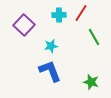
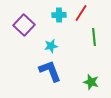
green line: rotated 24 degrees clockwise
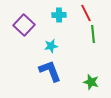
red line: moved 5 px right; rotated 60 degrees counterclockwise
green line: moved 1 px left, 3 px up
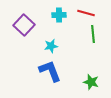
red line: rotated 48 degrees counterclockwise
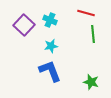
cyan cross: moved 9 px left, 5 px down; rotated 24 degrees clockwise
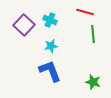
red line: moved 1 px left, 1 px up
green star: moved 2 px right
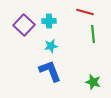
cyan cross: moved 1 px left, 1 px down; rotated 24 degrees counterclockwise
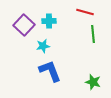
cyan star: moved 8 px left
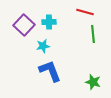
cyan cross: moved 1 px down
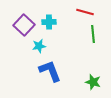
cyan star: moved 4 px left
